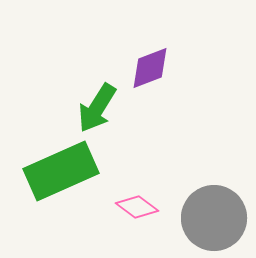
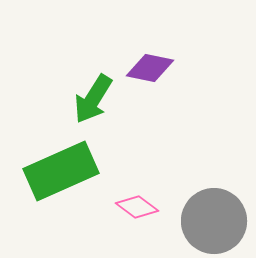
purple diamond: rotated 33 degrees clockwise
green arrow: moved 4 px left, 9 px up
gray circle: moved 3 px down
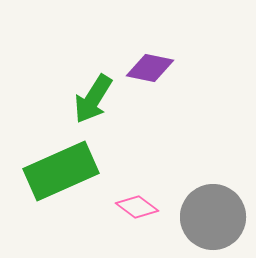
gray circle: moved 1 px left, 4 px up
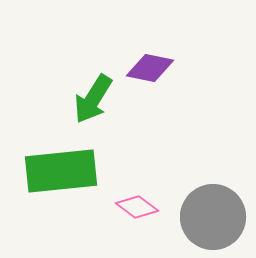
green rectangle: rotated 18 degrees clockwise
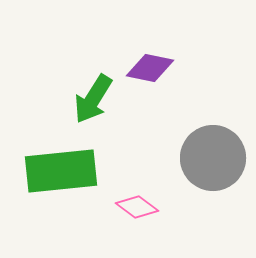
gray circle: moved 59 px up
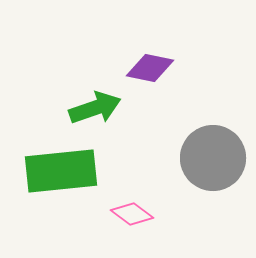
green arrow: moved 2 px right, 9 px down; rotated 141 degrees counterclockwise
pink diamond: moved 5 px left, 7 px down
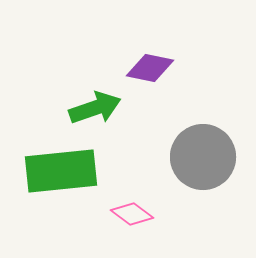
gray circle: moved 10 px left, 1 px up
